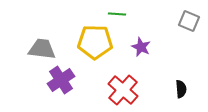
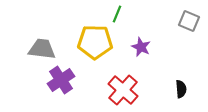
green line: rotated 72 degrees counterclockwise
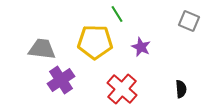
green line: rotated 54 degrees counterclockwise
red cross: moved 1 px left, 1 px up
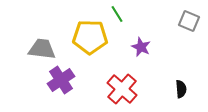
yellow pentagon: moved 5 px left, 5 px up
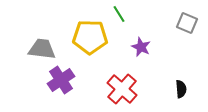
green line: moved 2 px right
gray square: moved 2 px left, 2 px down
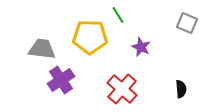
green line: moved 1 px left, 1 px down
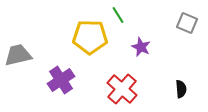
gray trapezoid: moved 24 px left, 6 px down; rotated 20 degrees counterclockwise
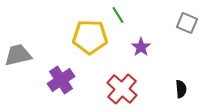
purple star: rotated 12 degrees clockwise
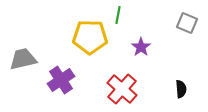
green line: rotated 42 degrees clockwise
gray trapezoid: moved 5 px right, 4 px down
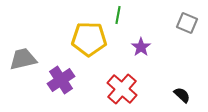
yellow pentagon: moved 1 px left, 2 px down
black semicircle: moved 1 px right, 6 px down; rotated 42 degrees counterclockwise
